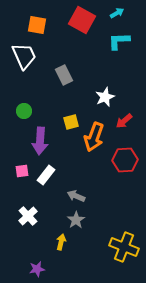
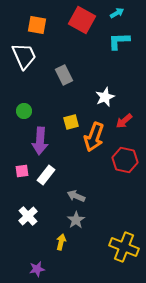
red hexagon: rotated 15 degrees clockwise
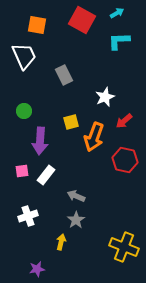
white cross: rotated 24 degrees clockwise
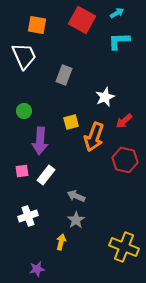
gray rectangle: rotated 48 degrees clockwise
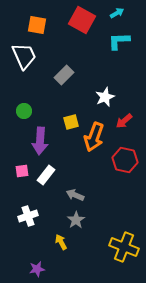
gray rectangle: rotated 24 degrees clockwise
gray arrow: moved 1 px left, 1 px up
yellow arrow: rotated 42 degrees counterclockwise
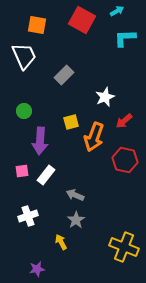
cyan arrow: moved 2 px up
cyan L-shape: moved 6 px right, 3 px up
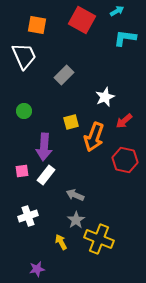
cyan L-shape: rotated 10 degrees clockwise
purple arrow: moved 4 px right, 6 px down
yellow cross: moved 25 px left, 8 px up
